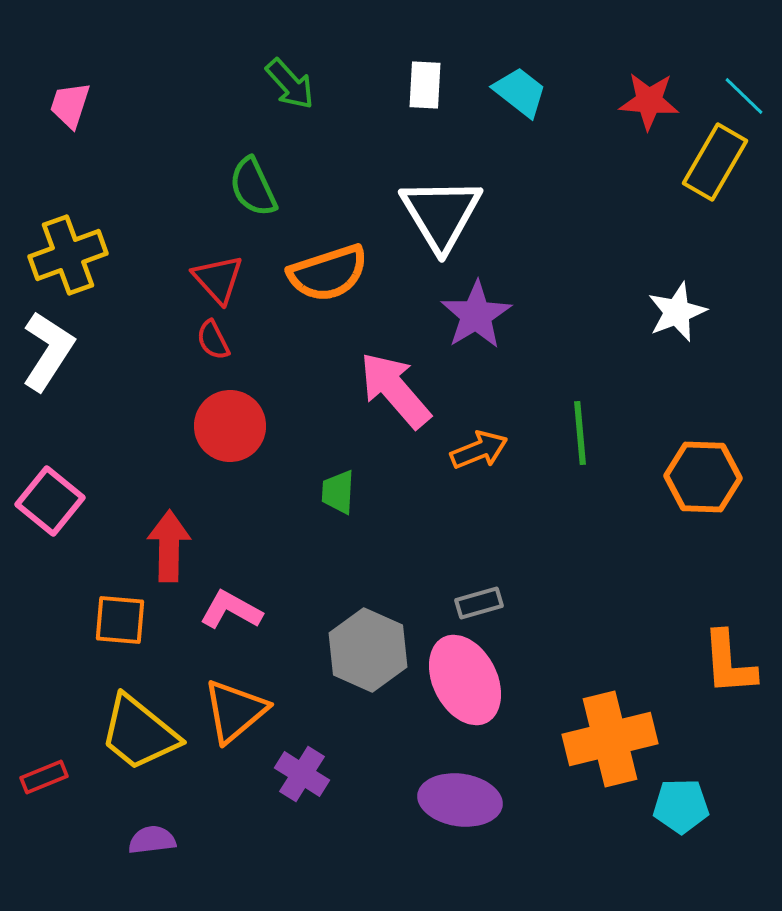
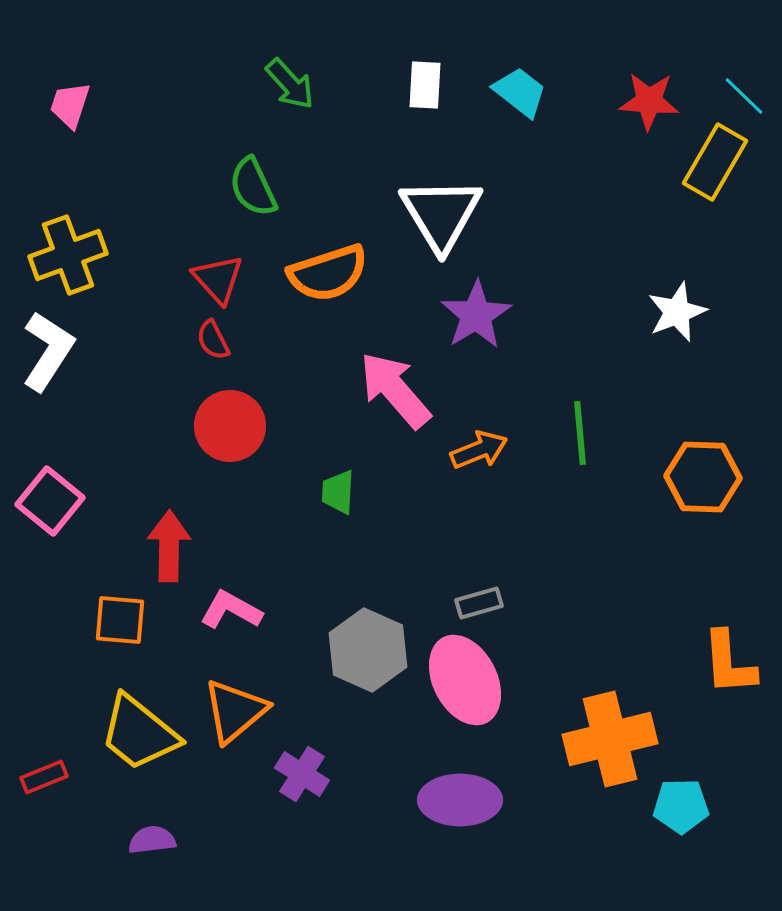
purple ellipse: rotated 8 degrees counterclockwise
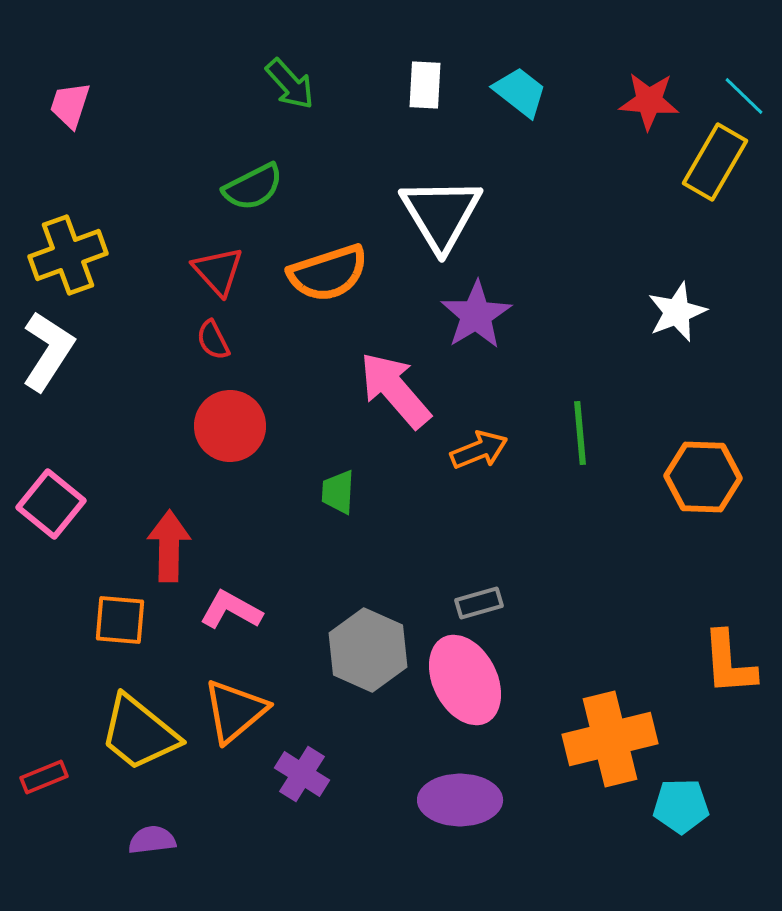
green semicircle: rotated 92 degrees counterclockwise
red triangle: moved 8 px up
pink square: moved 1 px right, 3 px down
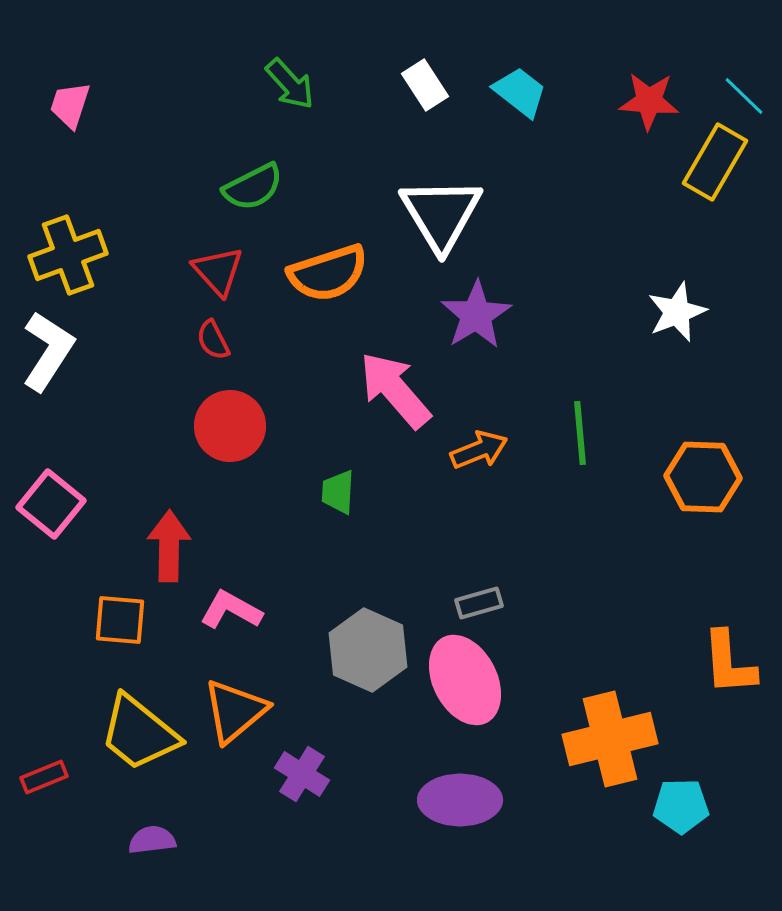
white rectangle: rotated 36 degrees counterclockwise
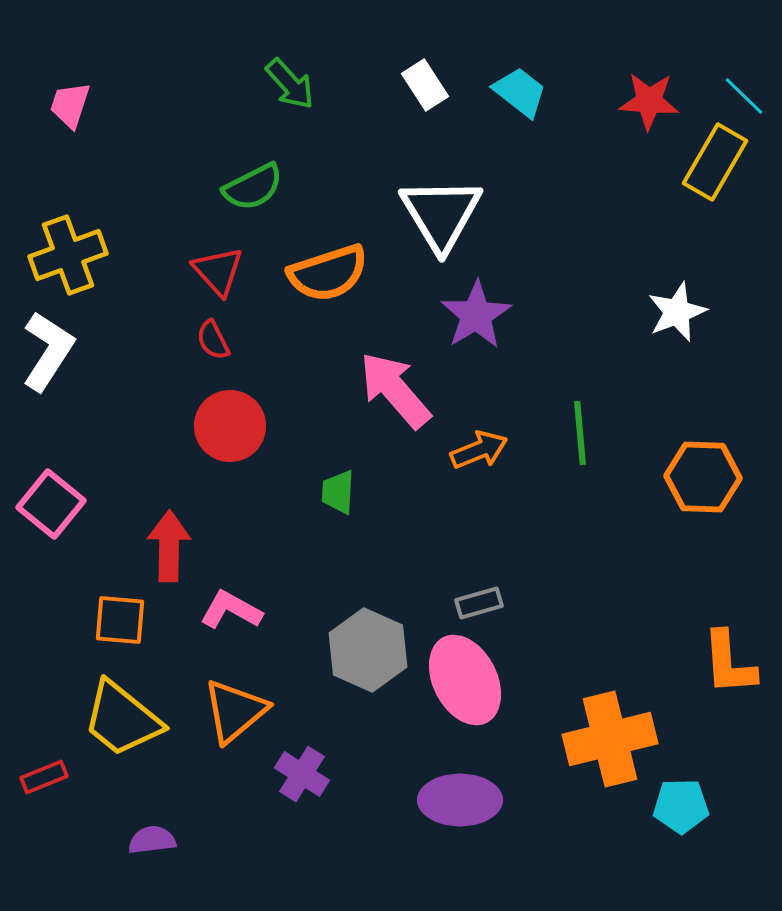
yellow trapezoid: moved 17 px left, 14 px up
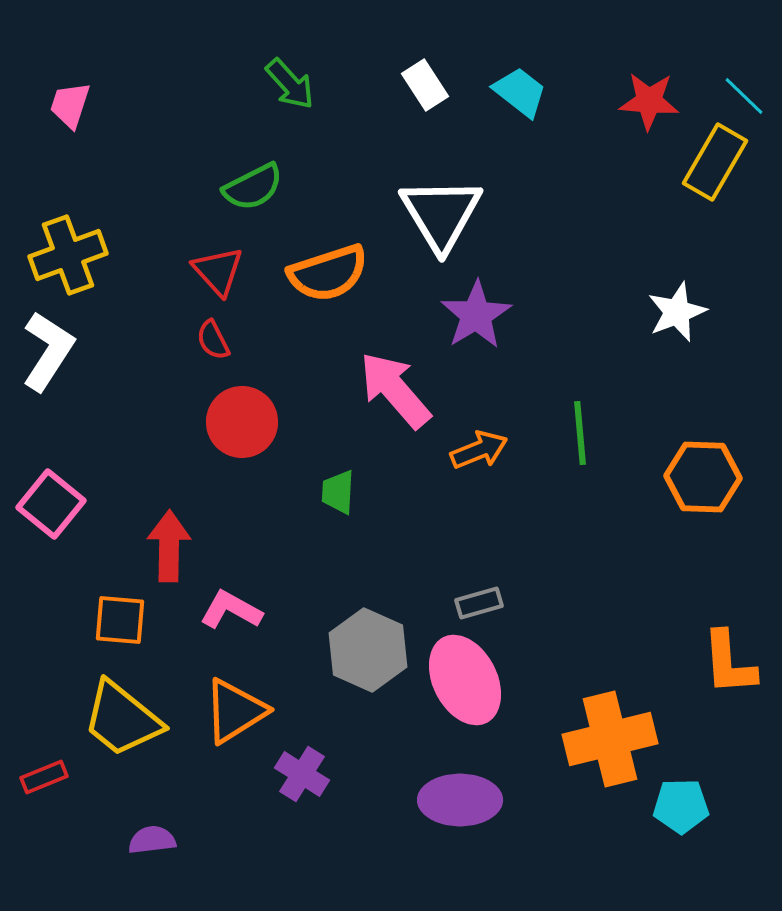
red circle: moved 12 px right, 4 px up
orange triangle: rotated 8 degrees clockwise
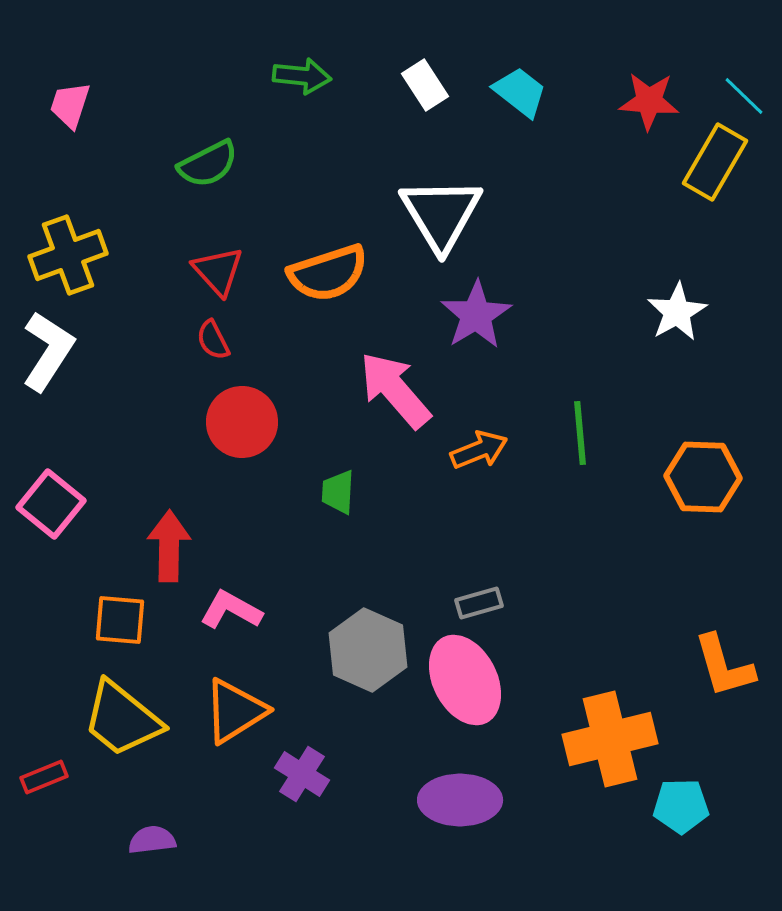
green arrow: moved 12 px right, 8 px up; rotated 42 degrees counterclockwise
green semicircle: moved 45 px left, 23 px up
white star: rotated 8 degrees counterclockwise
orange L-shape: moved 5 px left, 3 px down; rotated 12 degrees counterclockwise
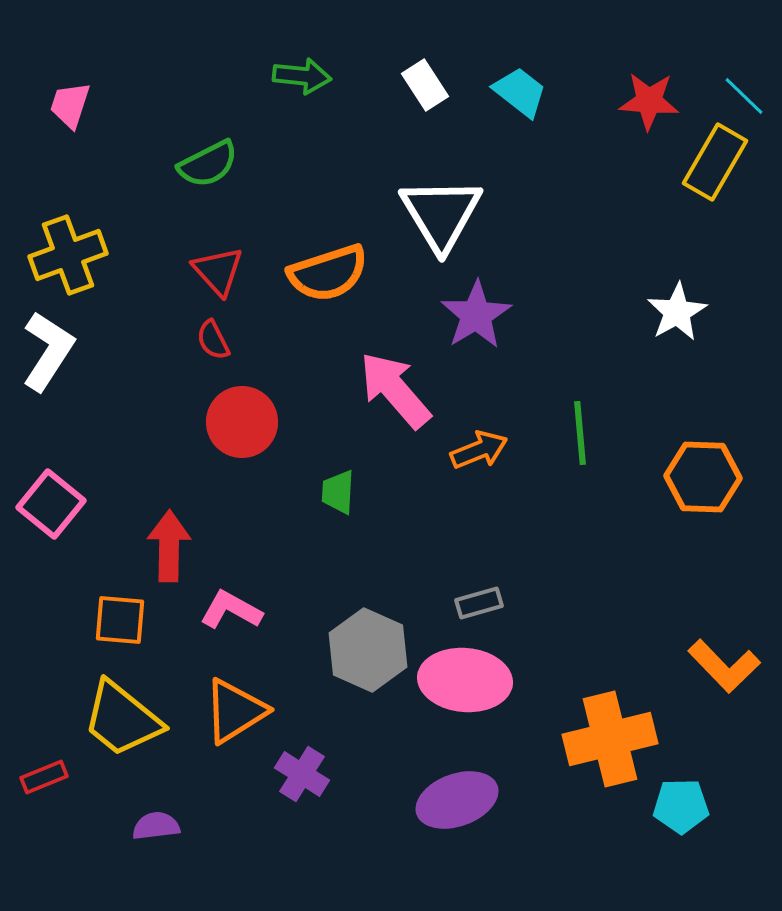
orange L-shape: rotated 28 degrees counterclockwise
pink ellipse: rotated 58 degrees counterclockwise
purple ellipse: moved 3 px left; rotated 20 degrees counterclockwise
purple semicircle: moved 4 px right, 14 px up
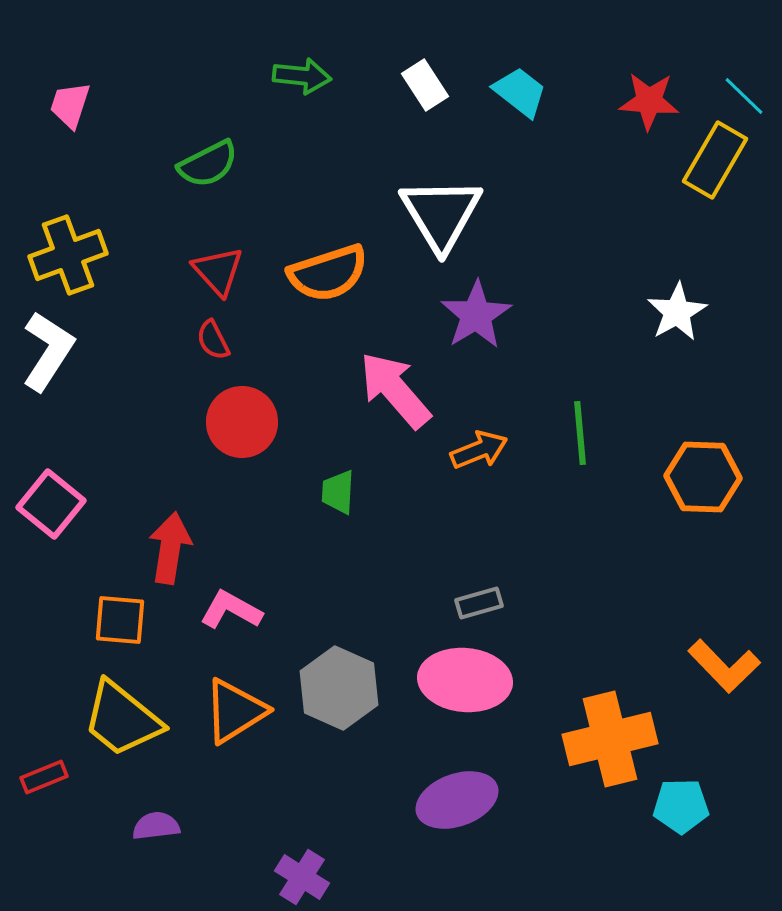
yellow rectangle: moved 2 px up
red arrow: moved 1 px right, 2 px down; rotated 8 degrees clockwise
gray hexagon: moved 29 px left, 38 px down
purple cross: moved 103 px down
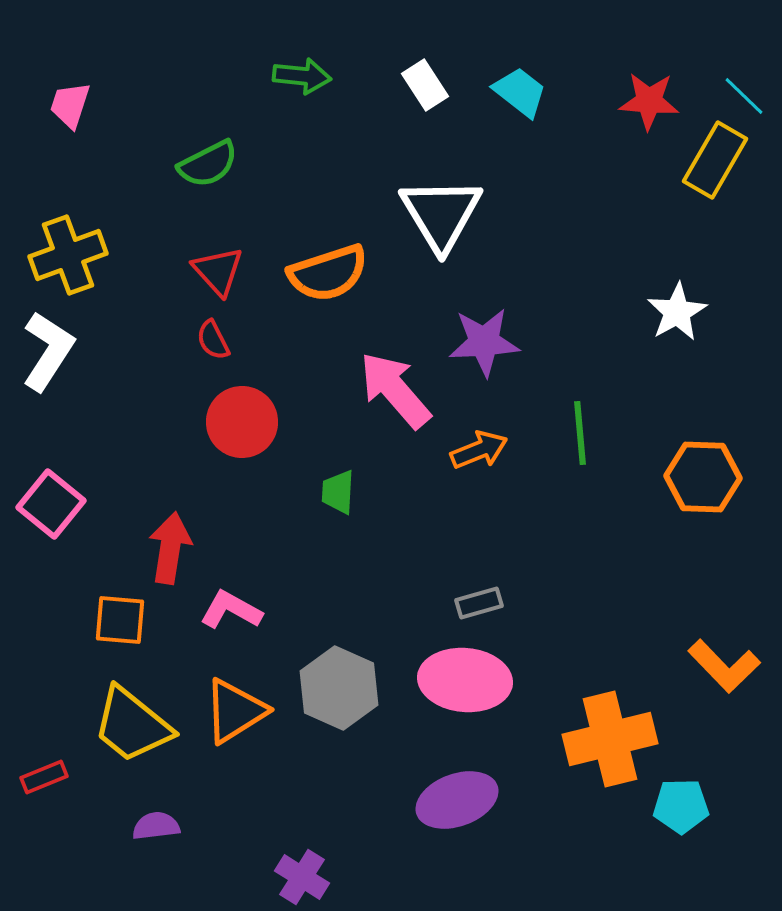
purple star: moved 8 px right, 27 px down; rotated 28 degrees clockwise
yellow trapezoid: moved 10 px right, 6 px down
